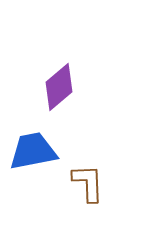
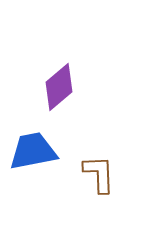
brown L-shape: moved 11 px right, 9 px up
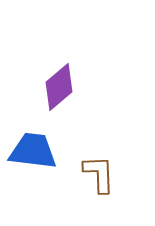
blue trapezoid: rotated 18 degrees clockwise
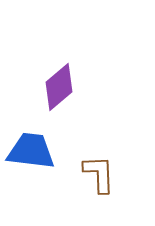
blue trapezoid: moved 2 px left
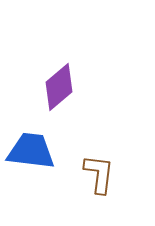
brown L-shape: rotated 9 degrees clockwise
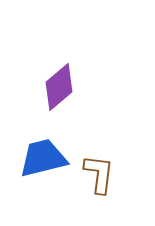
blue trapezoid: moved 12 px right, 7 px down; rotated 21 degrees counterclockwise
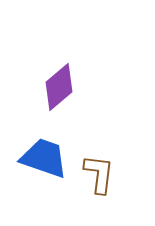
blue trapezoid: moved 1 px right; rotated 33 degrees clockwise
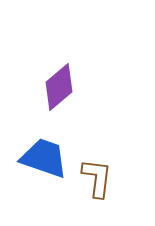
brown L-shape: moved 2 px left, 4 px down
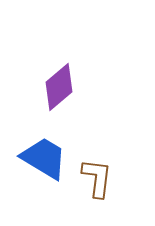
blue trapezoid: rotated 12 degrees clockwise
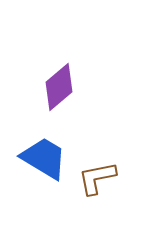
brown L-shape: rotated 108 degrees counterclockwise
